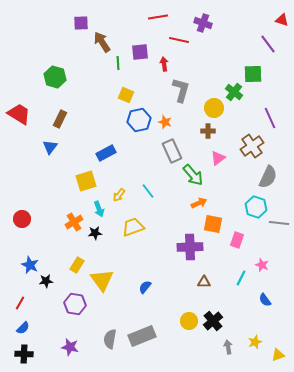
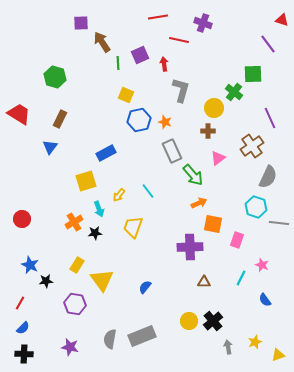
purple square at (140, 52): moved 3 px down; rotated 18 degrees counterclockwise
yellow trapezoid at (133, 227): rotated 50 degrees counterclockwise
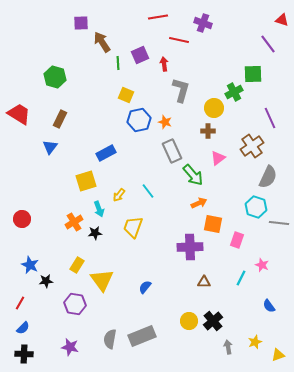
green cross at (234, 92): rotated 24 degrees clockwise
blue semicircle at (265, 300): moved 4 px right, 6 px down
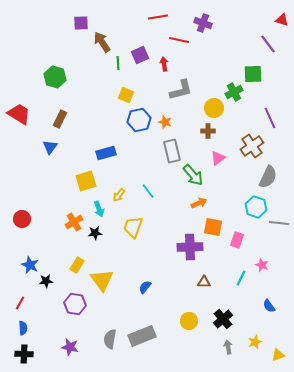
gray L-shape at (181, 90): rotated 60 degrees clockwise
gray rectangle at (172, 151): rotated 10 degrees clockwise
blue rectangle at (106, 153): rotated 12 degrees clockwise
orange square at (213, 224): moved 3 px down
black cross at (213, 321): moved 10 px right, 2 px up
blue semicircle at (23, 328): rotated 48 degrees counterclockwise
